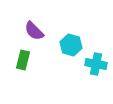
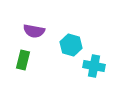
purple semicircle: rotated 35 degrees counterclockwise
cyan cross: moved 2 px left, 2 px down
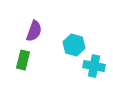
purple semicircle: rotated 80 degrees counterclockwise
cyan hexagon: moved 3 px right
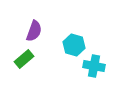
green rectangle: moved 1 px right, 1 px up; rotated 36 degrees clockwise
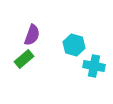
purple semicircle: moved 2 px left, 4 px down
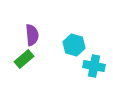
purple semicircle: rotated 25 degrees counterclockwise
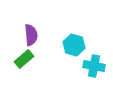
purple semicircle: moved 1 px left
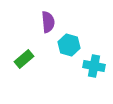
purple semicircle: moved 17 px right, 13 px up
cyan hexagon: moved 5 px left
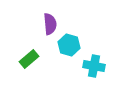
purple semicircle: moved 2 px right, 2 px down
green rectangle: moved 5 px right
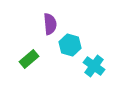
cyan hexagon: moved 1 px right
cyan cross: rotated 25 degrees clockwise
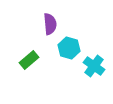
cyan hexagon: moved 1 px left, 3 px down
green rectangle: moved 1 px down
